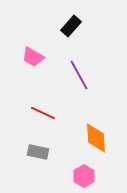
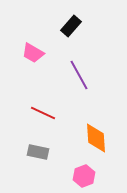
pink trapezoid: moved 4 px up
pink hexagon: rotated 10 degrees clockwise
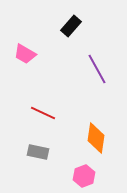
pink trapezoid: moved 8 px left, 1 px down
purple line: moved 18 px right, 6 px up
orange diamond: rotated 12 degrees clockwise
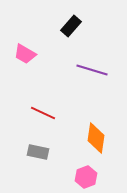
purple line: moved 5 px left, 1 px down; rotated 44 degrees counterclockwise
pink hexagon: moved 2 px right, 1 px down
